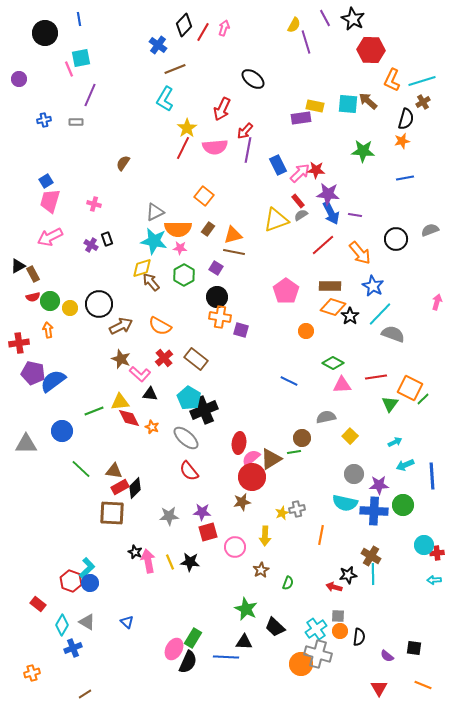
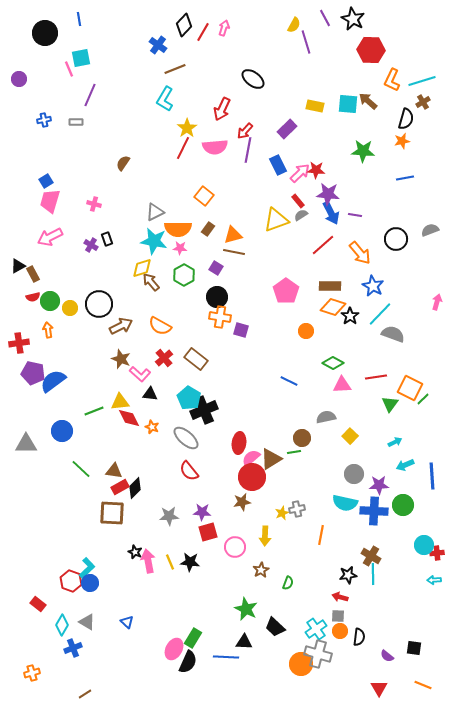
purple rectangle at (301, 118): moved 14 px left, 11 px down; rotated 36 degrees counterclockwise
red arrow at (334, 587): moved 6 px right, 10 px down
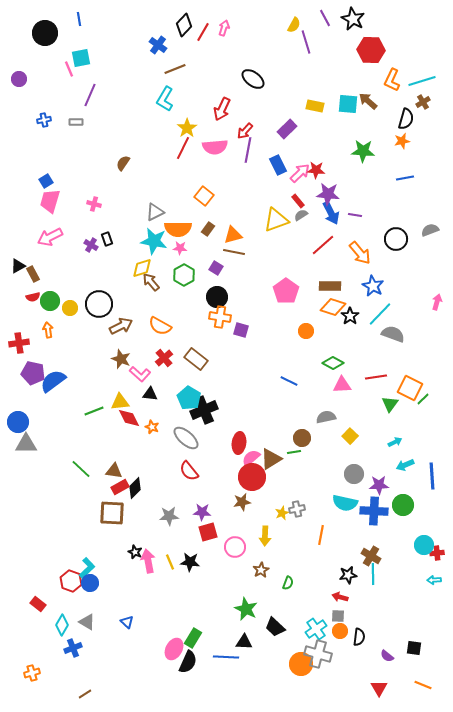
blue circle at (62, 431): moved 44 px left, 9 px up
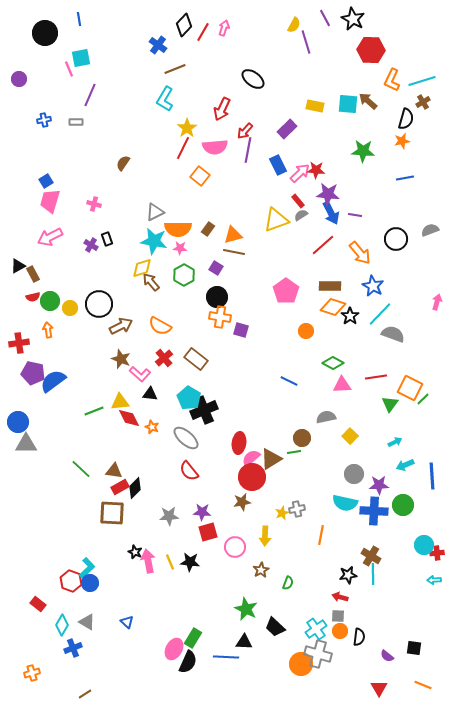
orange square at (204, 196): moved 4 px left, 20 px up
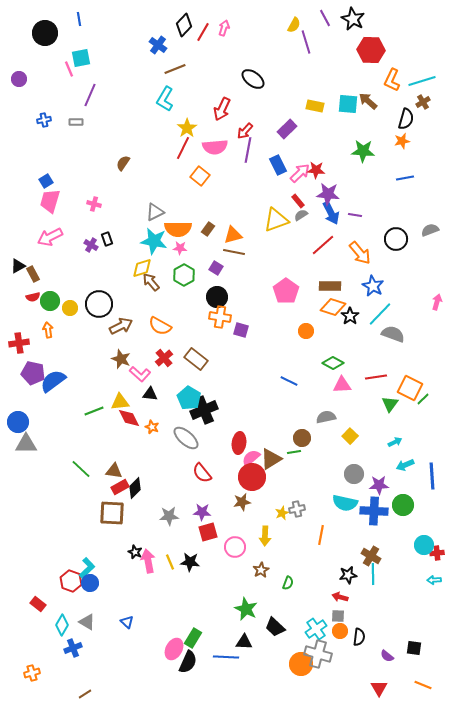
red semicircle at (189, 471): moved 13 px right, 2 px down
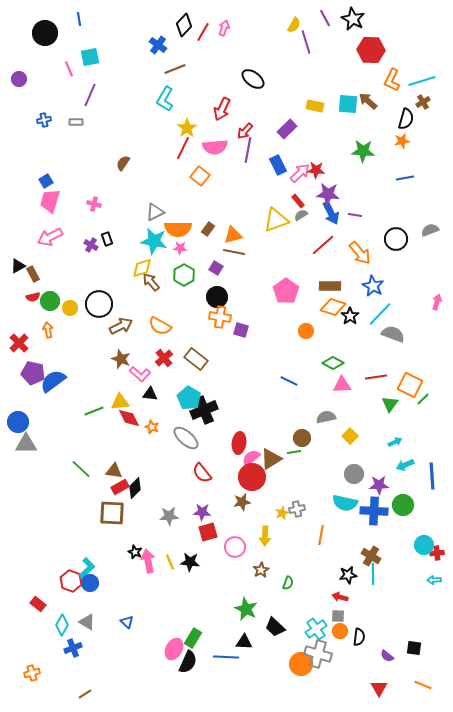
cyan square at (81, 58): moved 9 px right, 1 px up
red cross at (19, 343): rotated 36 degrees counterclockwise
orange square at (410, 388): moved 3 px up
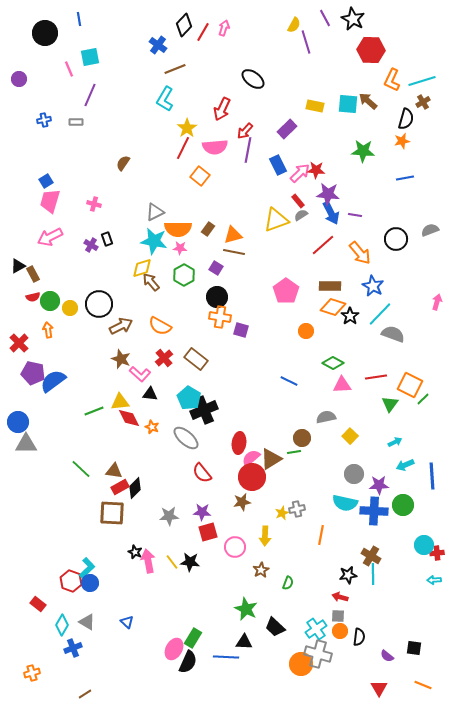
yellow line at (170, 562): moved 2 px right; rotated 14 degrees counterclockwise
